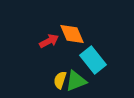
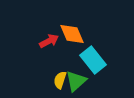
green triangle: rotated 20 degrees counterclockwise
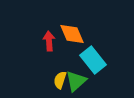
red arrow: rotated 66 degrees counterclockwise
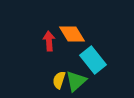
orange diamond: rotated 8 degrees counterclockwise
yellow semicircle: moved 1 px left
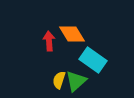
cyan rectangle: rotated 16 degrees counterclockwise
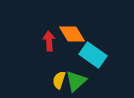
cyan rectangle: moved 5 px up
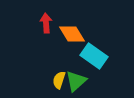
red arrow: moved 3 px left, 18 px up
cyan rectangle: moved 1 px right, 1 px down
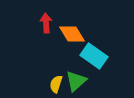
yellow semicircle: moved 3 px left, 4 px down
